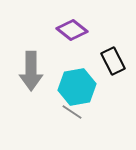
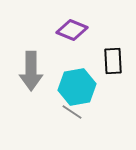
purple diamond: rotated 16 degrees counterclockwise
black rectangle: rotated 24 degrees clockwise
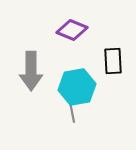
gray line: rotated 45 degrees clockwise
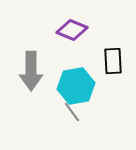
cyan hexagon: moved 1 px left, 1 px up
gray line: rotated 25 degrees counterclockwise
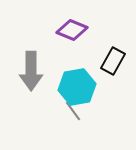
black rectangle: rotated 32 degrees clockwise
cyan hexagon: moved 1 px right, 1 px down
gray line: moved 1 px right, 1 px up
